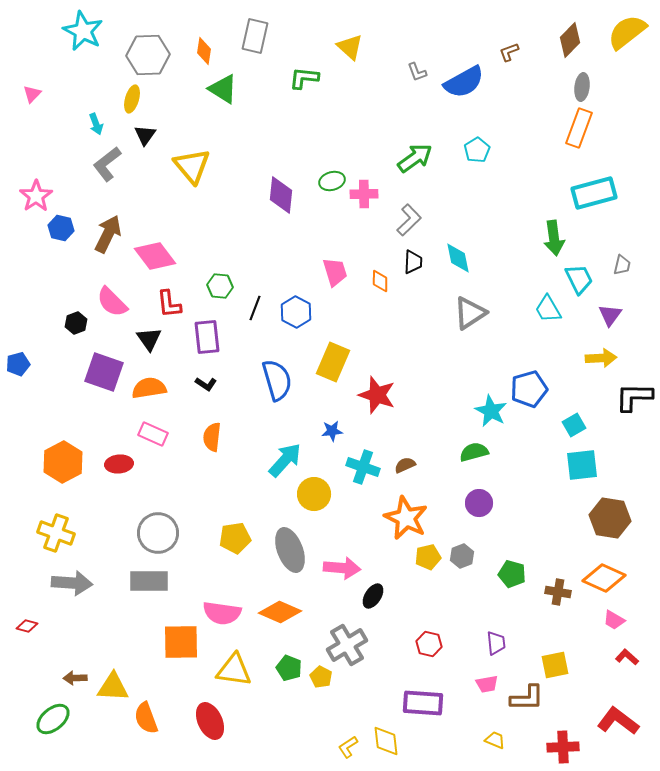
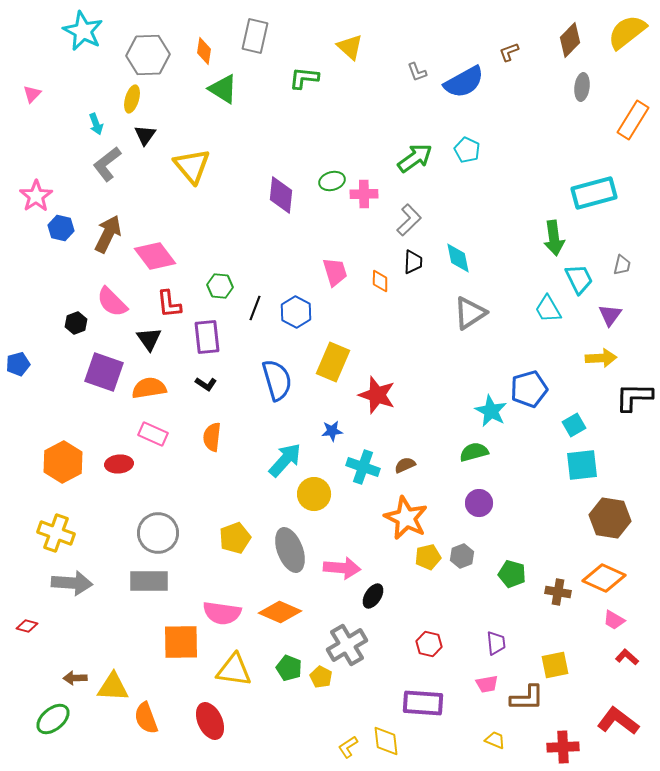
orange rectangle at (579, 128): moved 54 px right, 8 px up; rotated 12 degrees clockwise
cyan pentagon at (477, 150): moved 10 px left; rotated 15 degrees counterclockwise
yellow pentagon at (235, 538): rotated 12 degrees counterclockwise
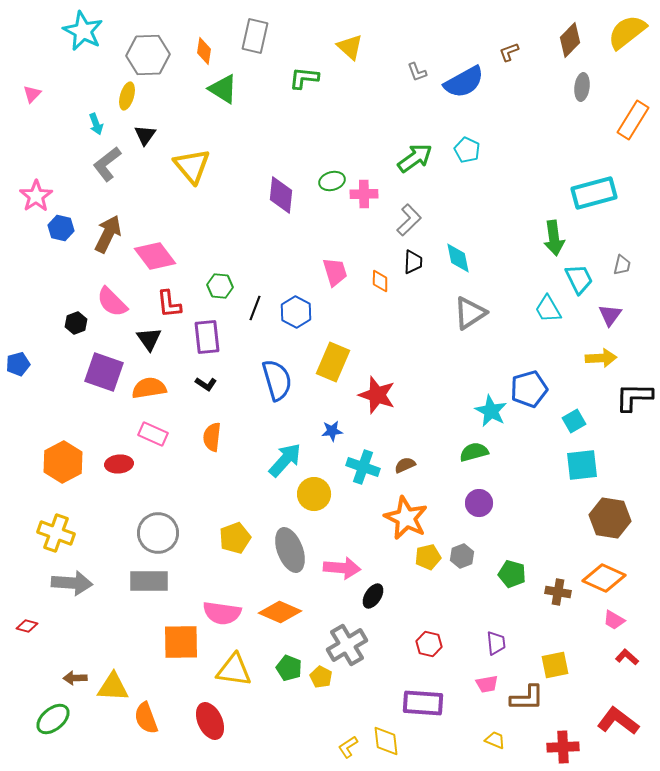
yellow ellipse at (132, 99): moved 5 px left, 3 px up
cyan square at (574, 425): moved 4 px up
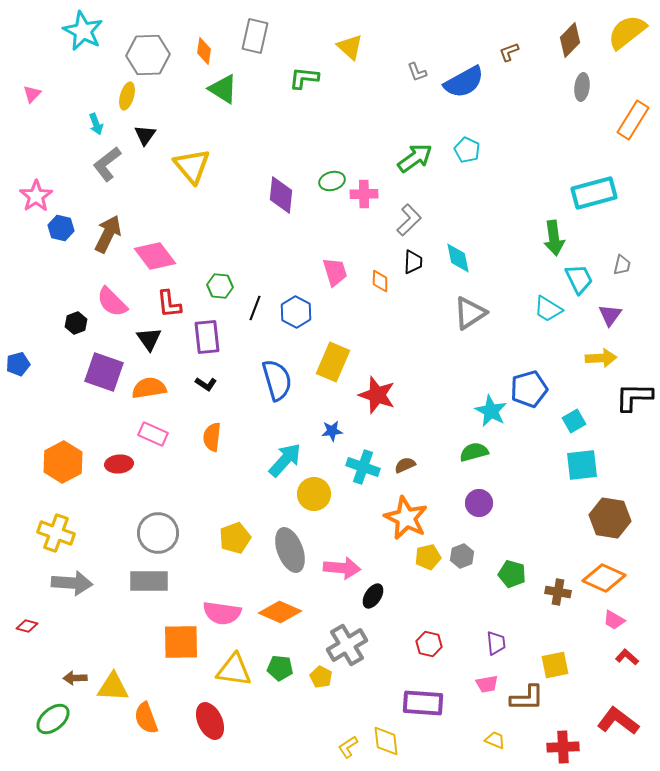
cyan trapezoid at (548, 309): rotated 28 degrees counterclockwise
green pentagon at (289, 668): moved 9 px left; rotated 15 degrees counterclockwise
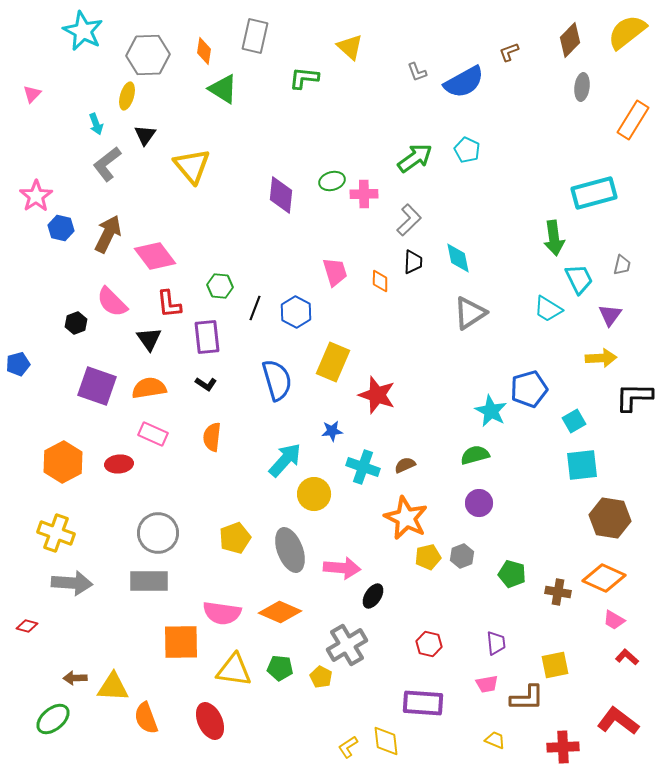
purple square at (104, 372): moved 7 px left, 14 px down
green semicircle at (474, 452): moved 1 px right, 3 px down
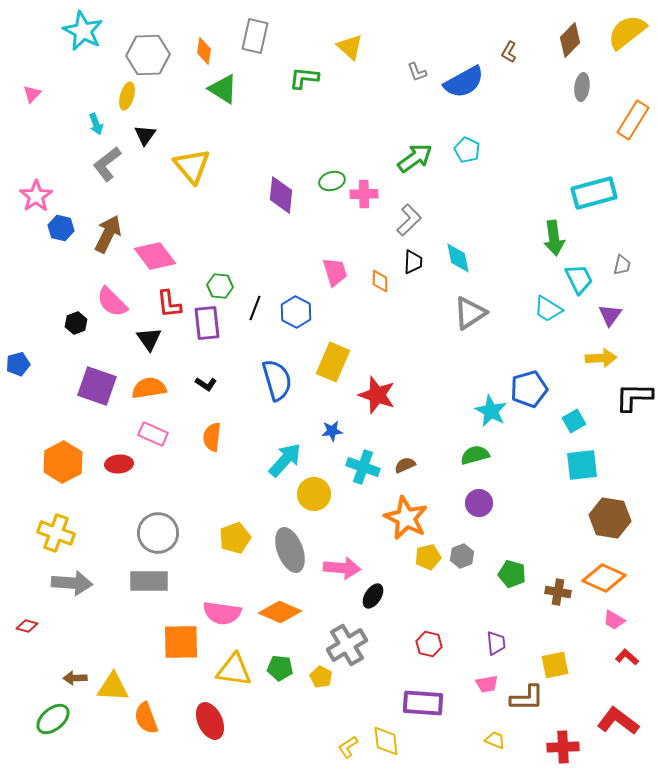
brown L-shape at (509, 52): rotated 40 degrees counterclockwise
purple rectangle at (207, 337): moved 14 px up
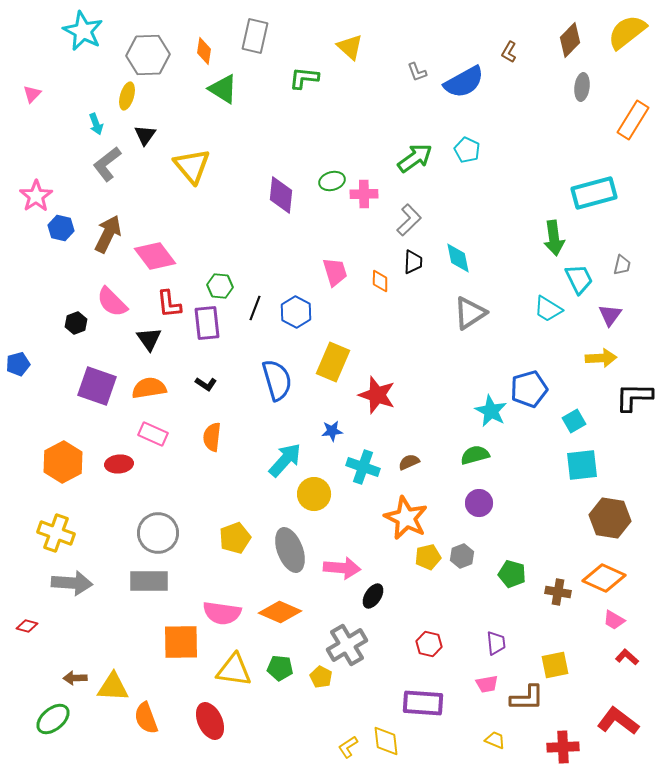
brown semicircle at (405, 465): moved 4 px right, 3 px up
